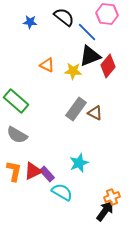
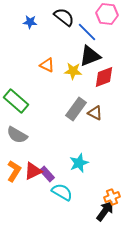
red diamond: moved 4 px left, 11 px down; rotated 30 degrees clockwise
orange L-shape: rotated 20 degrees clockwise
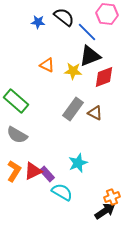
blue star: moved 8 px right
gray rectangle: moved 3 px left
cyan star: moved 1 px left
black arrow: rotated 20 degrees clockwise
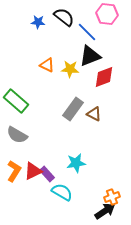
yellow star: moved 3 px left, 2 px up
brown triangle: moved 1 px left, 1 px down
cyan star: moved 2 px left; rotated 12 degrees clockwise
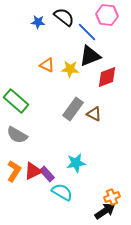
pink hexagon: moved 1 px down
red diamond: moved 3 px right
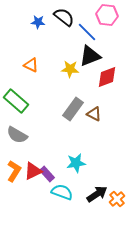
orange triangle: moved 16 px left
cyan semicircle: rotated 10 degrees counterclockwise
orange cross: moved 5 px right, 2 px down; rotated 21 degrees counterclockwise
black arrow: moved 8 px left, 17 px up
